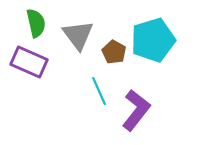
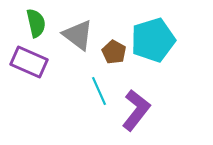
gray triangle: rotated 16 degrees counterclockwise
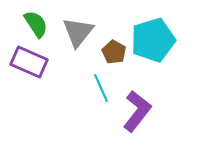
green semicircle: moved 1 px down; rotated 20 degrees counterclockwise
gray triangle: moved 3 px up; rotated 32 degrees clockwise
cyan line: moved 2 px right, 3 px up
purple L-shape: moved 1 px right, 1 px down
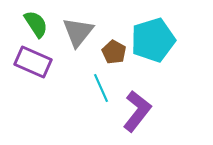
purple rectangle: moved 4 px right
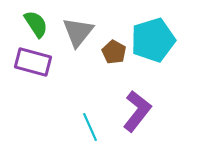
purple rectangle: rotated 9 degrees counterclockwise
cyan line: moved 11 px left, 39 px down
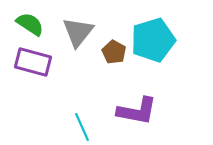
green semicircle: moved 6 px left; rotated 24 degrees counterclockwise
purple L-shape: rotated 63 degrees clockwise
cyan line: moved 8 px left
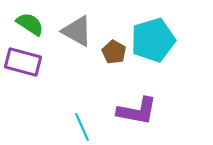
gray triangle: moved 1 px left, 1 px up; rotated 40 degrees counterclockwise
purple rectangle: moved 10 px left
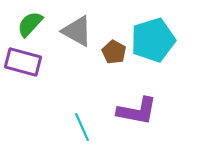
green semicircle: rotated 80 degrees counterclockwise
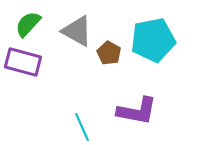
green semicircle: moved 2 px left
cyan pentagon: rotated 6 degrees clockwise
brown pentagon: moved 5 px left, 1 px down
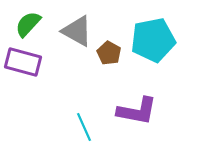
cyan line: moved 2 px right
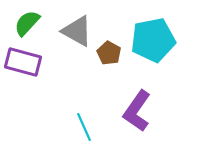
green semicircle: moved 1 px left, 1 px up
purple L-shape: rotated 114 degrees clockwise
